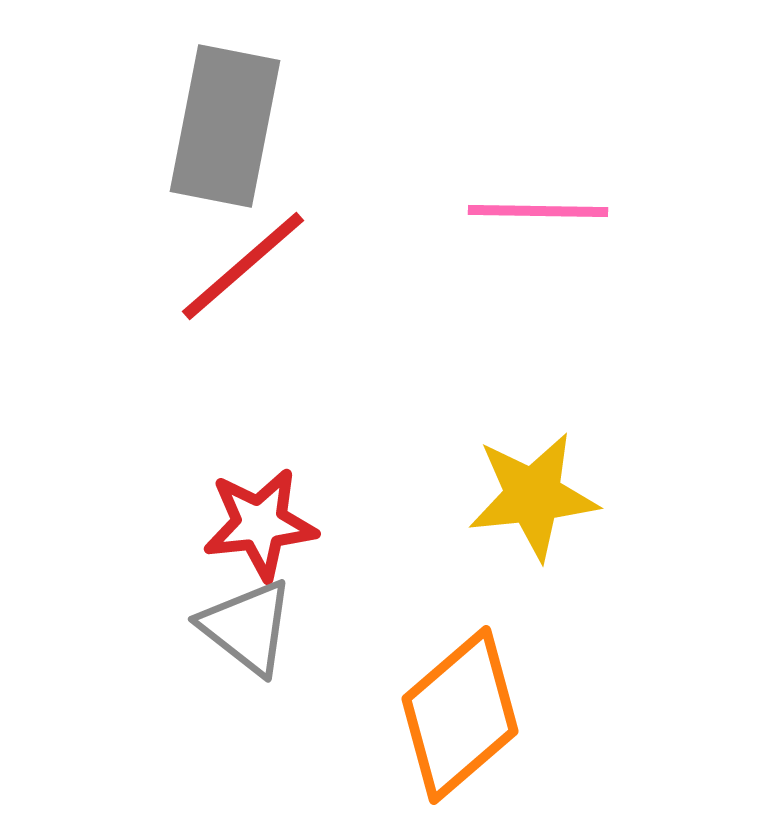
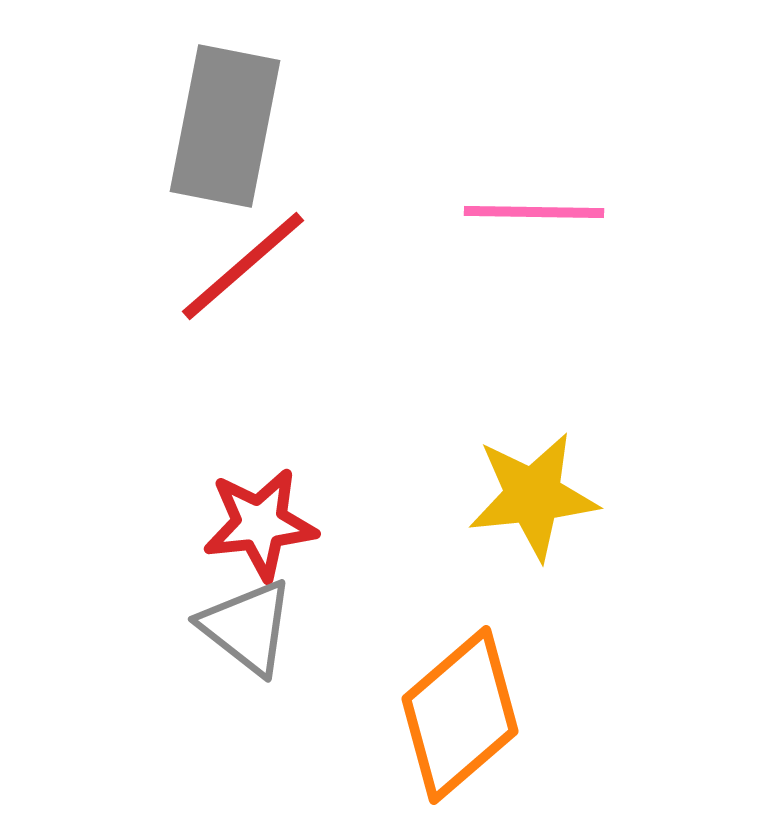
pink line: moved 4 px left, 1 px down
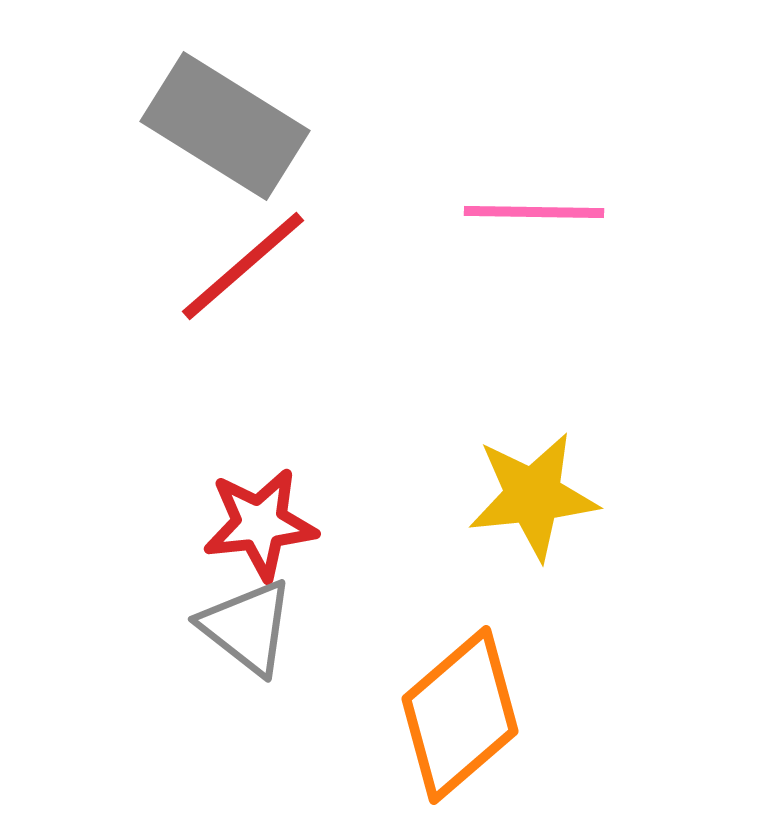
gray rectangle: rotated 69 degrees counterclockwise
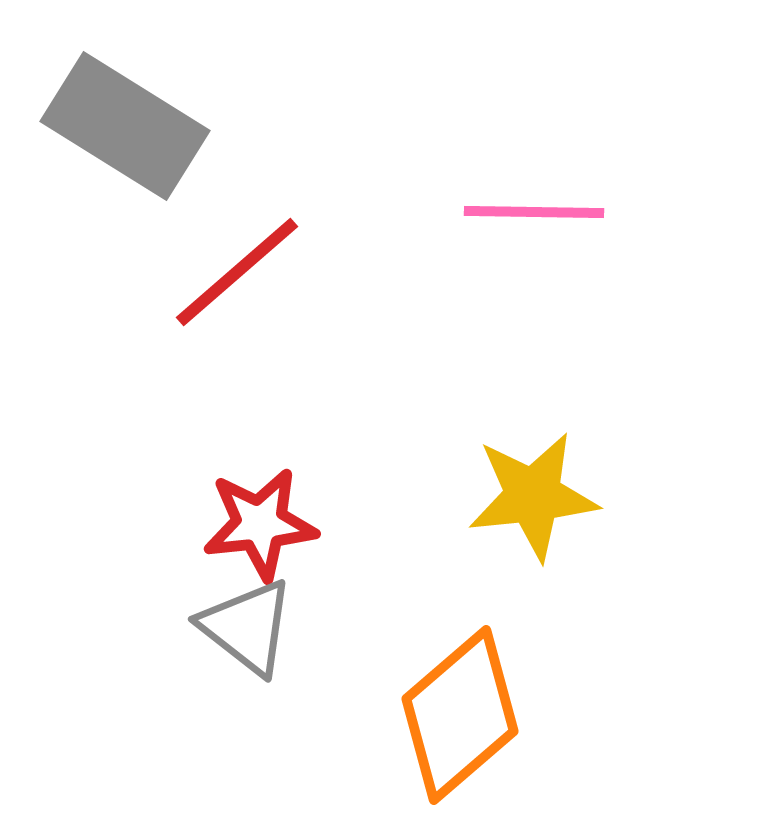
gray rectangle: moved 100 px left
red line: moved 6 px left, 6 px down
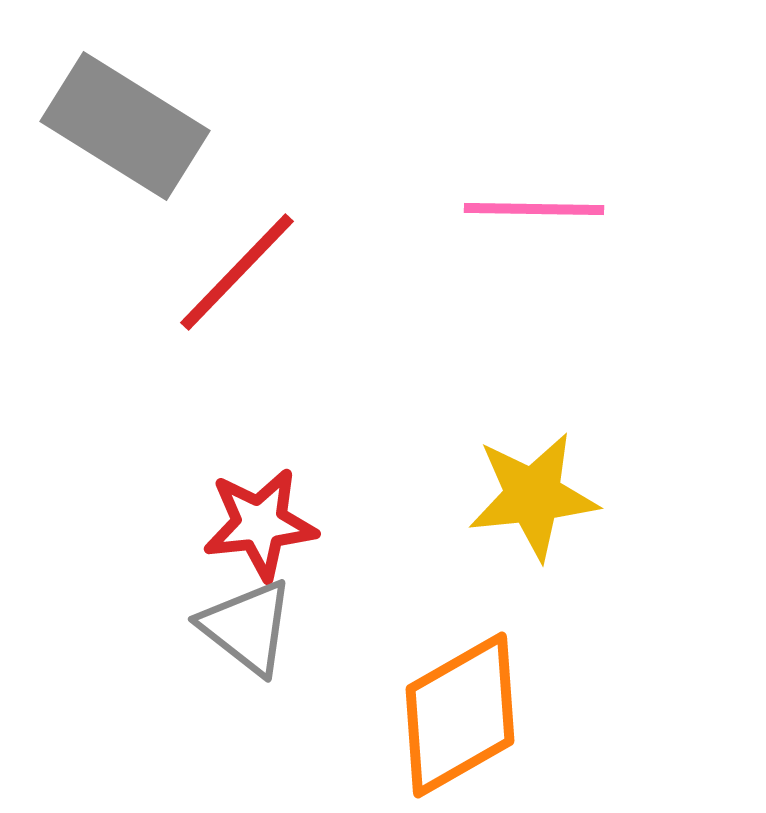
pink line: moved 3 px up
red line: rotated 5 degrees counterclockwise
orange diamond: rotated 11 degrees clockwise
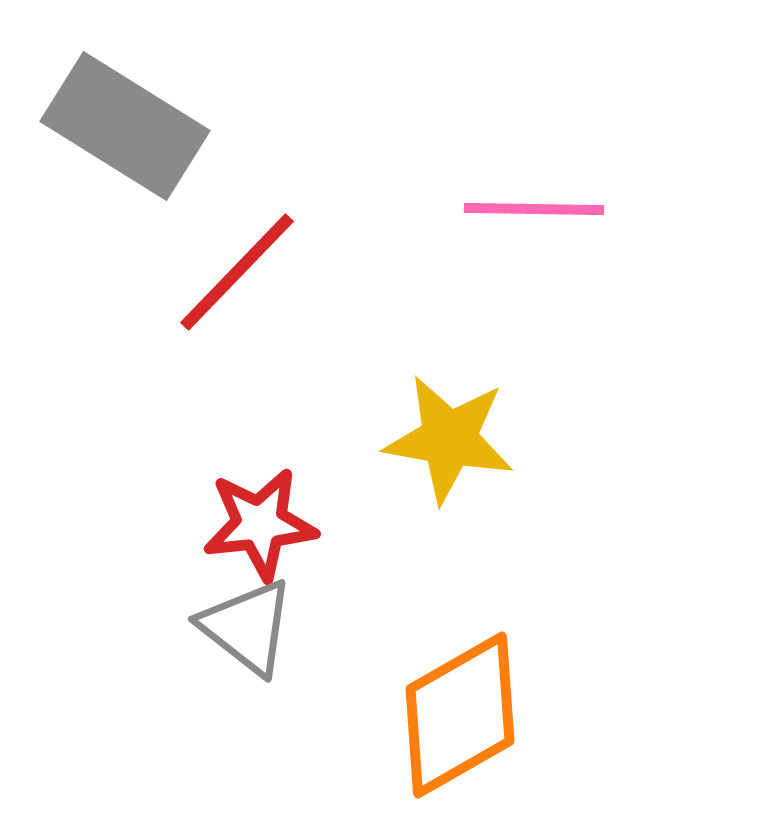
yellow star: moved 84 px left, 57 px up; rotated 16 degrees clockwise
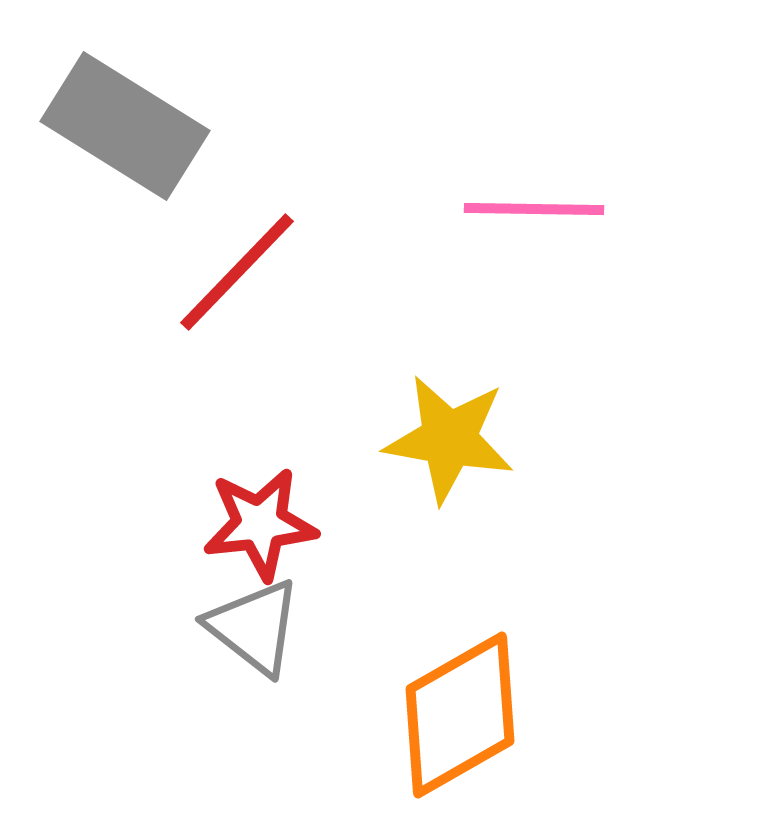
gray triangle: moved 7 px right
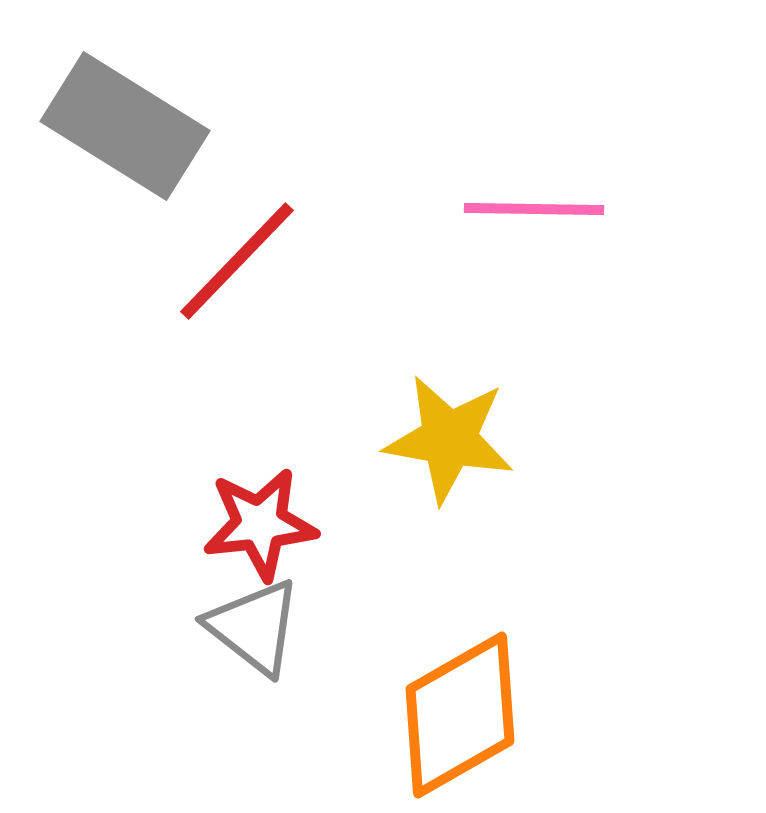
red line: moved 11 px up
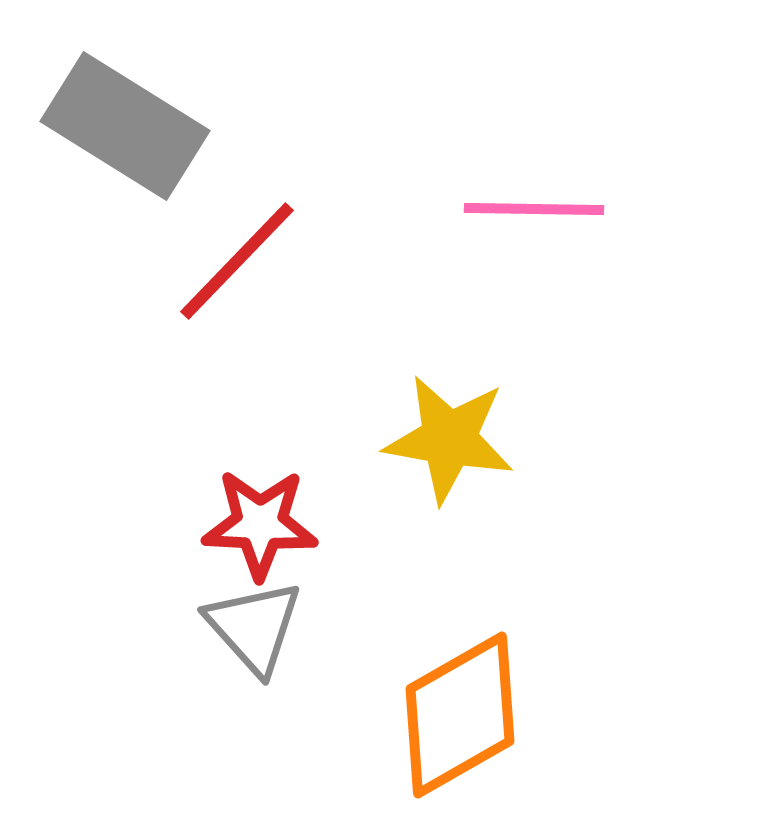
red star: rotated 9 degrees clockwise
gray triangle: rotated 10 degrees clockwise
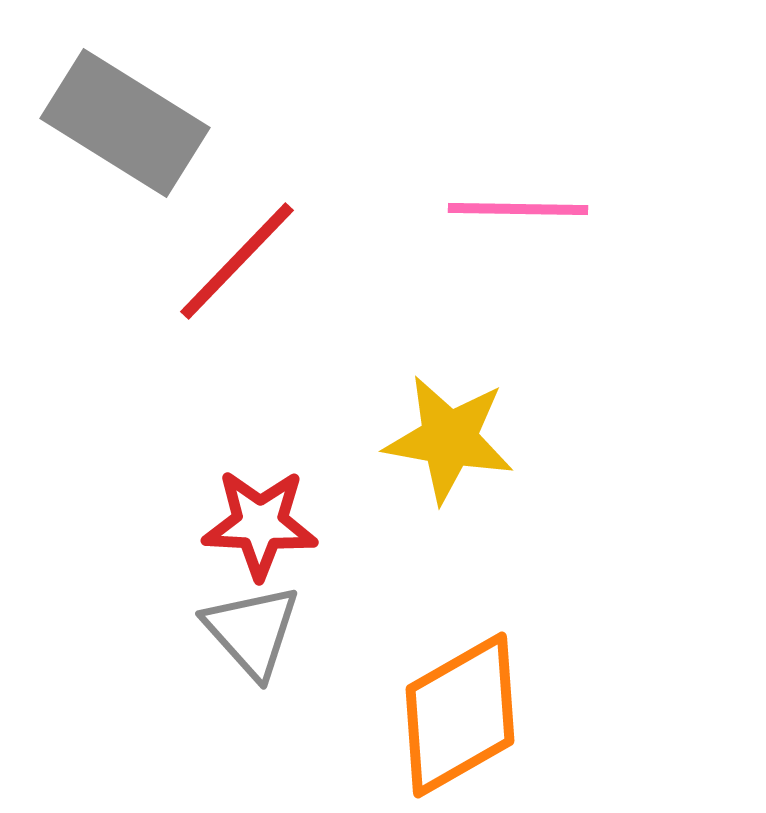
gray rectangle: moved 3 px up
pink line: moved 16 px left
gray triangle: moved 2 px left, 4 px down
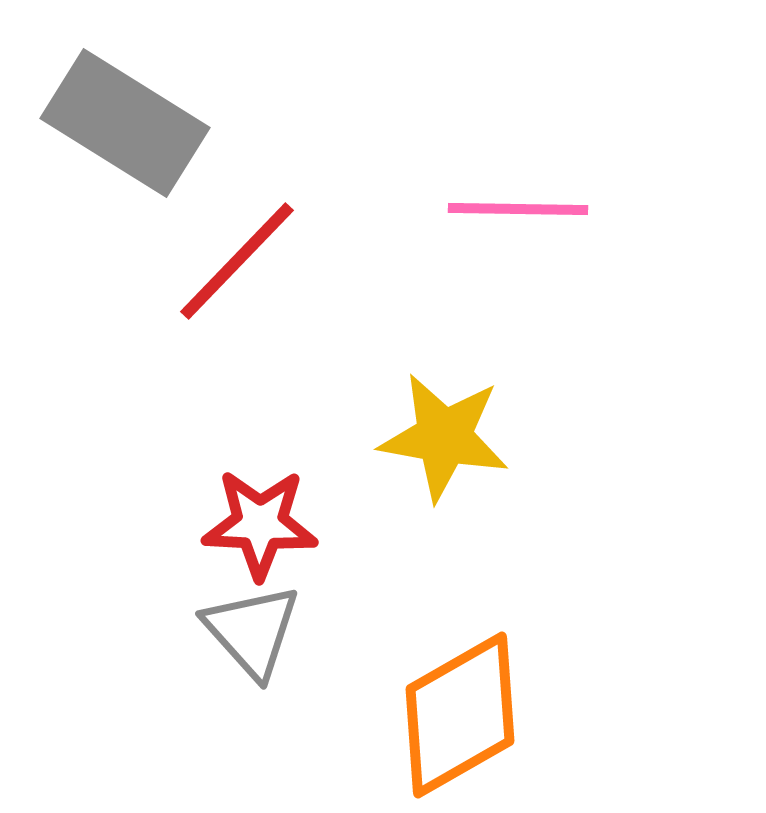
yellow star: moved 5 px left, 2 px up
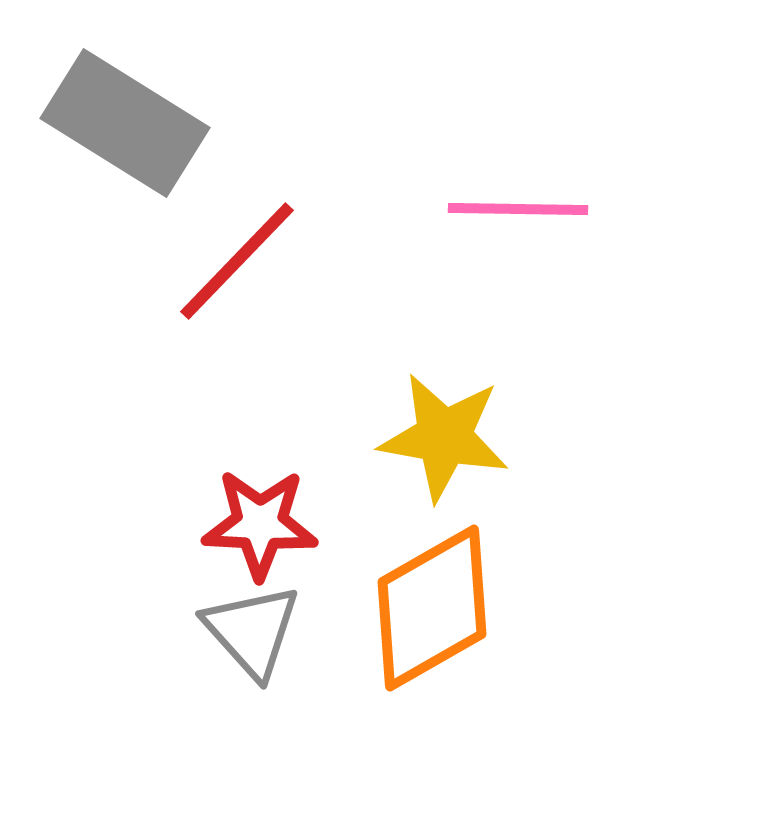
orange diamond: moved 28 px left, 107 px up
